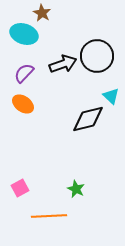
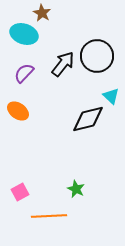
black arrow: rotated 32 degrees counterclockwise
orange ellipse: moved 5 px left, 7 px down
pink square: moved 4 px down
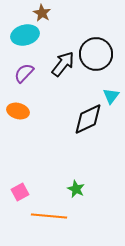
cyan ellipse: moved 1 px right, 1 px down; rotated 32 degrees counterclockwise
black circle: moved 1 px left, 2 px up
cyan triangle: rotated 24 degrees clockwise
orange ellipse: rotated 20 degrees counterclockwise
black diamond: rotated 12 degrees counterclockwise
orange line: rotated 8 degrees clockwise
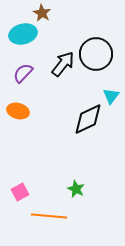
cyan ellipse: moved 2 px left, 1 px up
purple semicircle: moved 1 px left
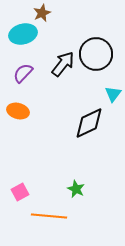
brown star: rotated 18 degrees clockwise
cyan triangle: moved 2 px right, 2 px up
black diamond: moved 1 px right, 4 px down
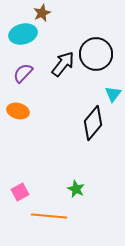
black diamond: moved 4 px right; rotated 24 degrees counterclockwise
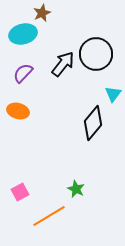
orange line: rotated 36 degrees counterclockwise
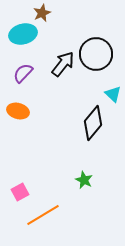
cyan triangle: rotated 24 degrees counterclockwise
green star: moved 8 px right, 9 px up
orange line: moved 6 px left, 1 px up
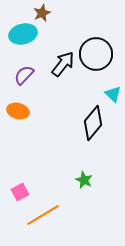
purple semicircle: moved 1 px right, 2 px down
